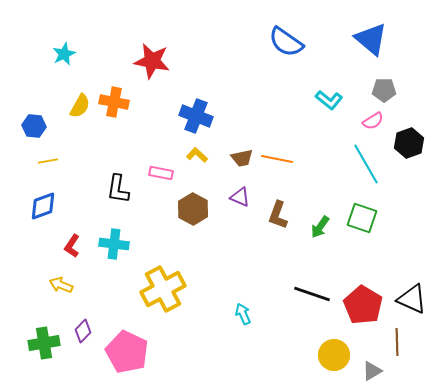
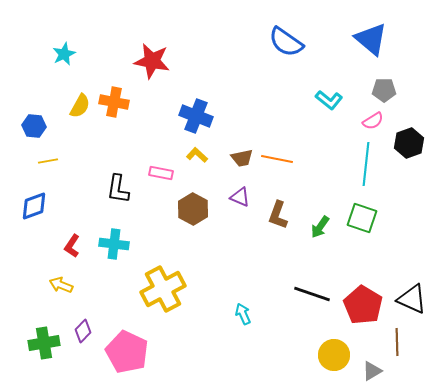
cyan line: rotated 36 degrees clockwise
blue diamond: moved 9 px left
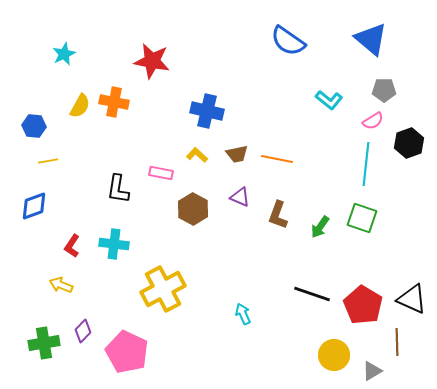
blue semicircle: moved 2 px right, 1 px up
blue cross: moved 11 px right, 5 px up; rotated 8 degrees counterclockwise
brown trapezoid: moved 5 px left, 4 px up
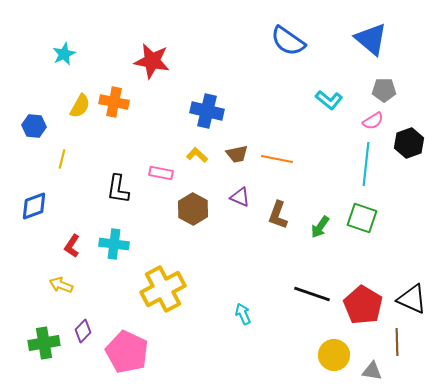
yellow line: moved 14 px right, 2 px up; rotated 66 degrees counterclockwise
gray triangle: rotated 40 degrees clockwise
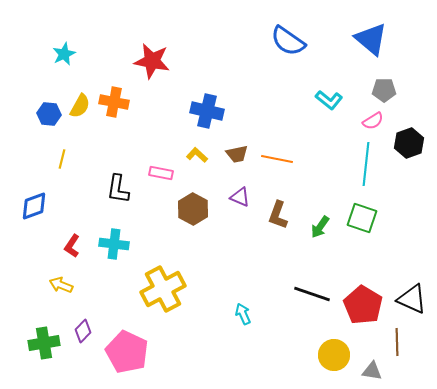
blue hexagon: moved 15 px right, 12 px up
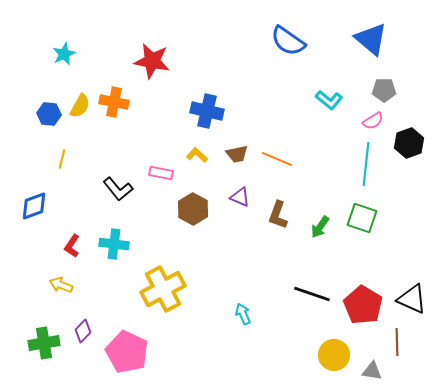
orange line: rotated 12 degrees clockwise
black L-shape: rotated 48 degrees counterclockwise
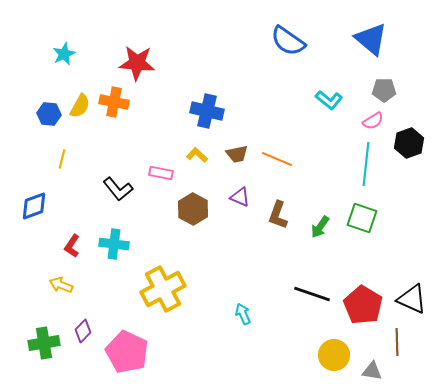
red star: moved 15 px left, 2 px down; rotated 6 degrees counterclockwise
